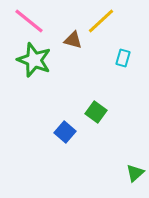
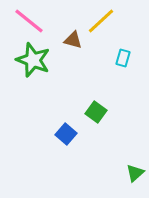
green star: moved 1 px left
blue square: moved 1 px right, 2 px down
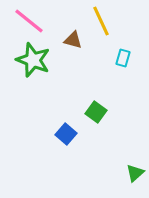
yellow line: rotated 72 degrees counterclockwise
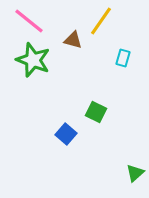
yellow line: rotated 60 degrees clockwise
green square: rotated 10 degrees counterclockwise
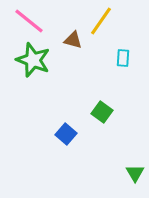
cyan rectangle: rotated 12 degrees counterclockwise
green square: moved 6 px right; rotated 10 degrees clockwise
green triangle: rotated 18 degrees counterclockwise
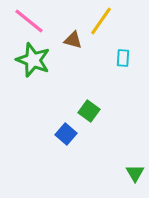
green square: moved 13 px left, 1 px up
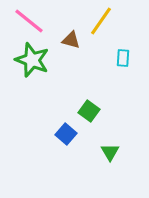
brown triangle: moved 2 px left
green star: moved 1 px left
green triangle: moved 25 px left, 21 px up
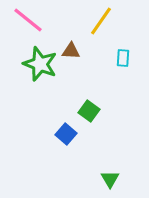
pink line: moved 1 px left, 1 px up
brown triangle: moved 11 px down; rotated 12 degrees counterclockwise
green star: moved 8 px right, 4 px down
green triangle: moved 27 px down
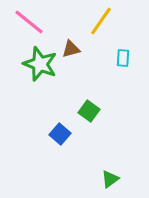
pink line: moved 1 px right, 2 px down
brown triangle: moved 2 px up; rotated 18 degrees counterclockwise
blue square: moved 6 px left
green triangle: rotated 24 degrees clockwise
